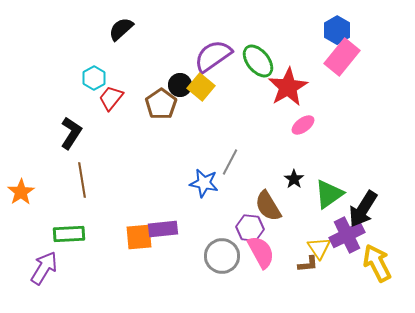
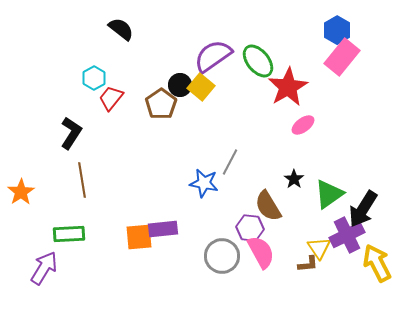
black semicircle: rotated 80 degrees clockwise
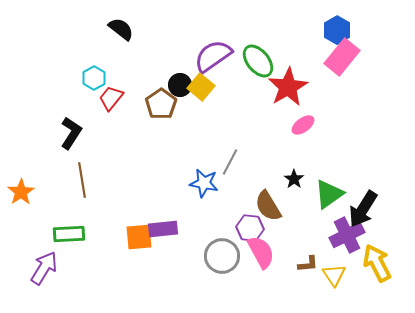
yellow triangle: moved 15 px right, 27 px down
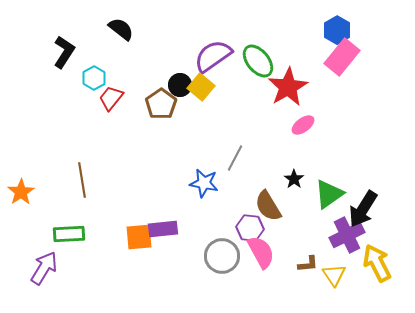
black L-shape: moved 7 px left, 81 px up
gray line: moved 5 px right, 4 px up
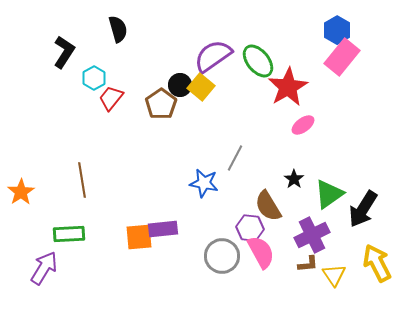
black semicircle: moved 3 px left; rotated 36 degrees clockwise
purple cross: moved 35 px left
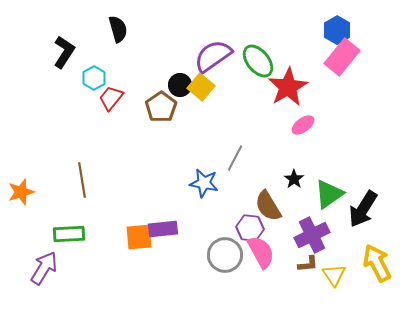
brown pentagon: moved 3 px down
orange star: rotated 16 degrees clockwise
gray circle: moved 3 px right, 1 px up
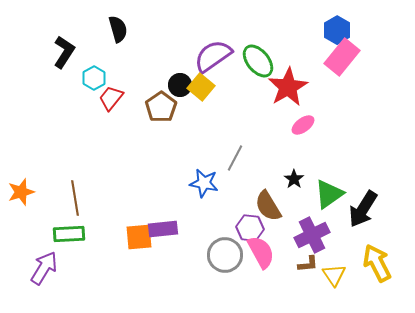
brown line: moved 7 px left, 18 px down
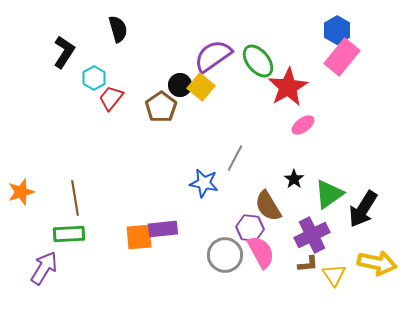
yellow arrow: rotated 129 degrees clockwise
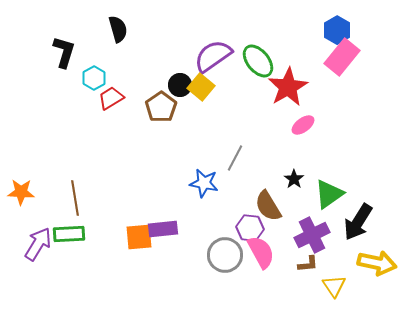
black L-shape: rotated 16 degrees counterclockwise
red trapezoid: rotated 20 degrees clockwise
orange star: rotated 20 degrees clockwise
black arrow: moved 5 px left, 13 px down
purple arrow: moved 6 px left, 24 px up
yellow triangle: moved 11 px down
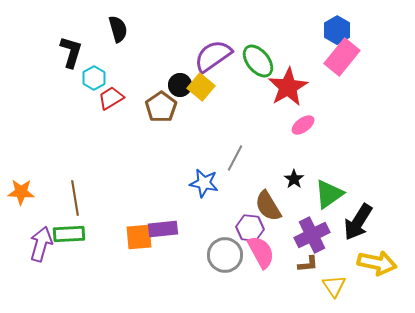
black L-shape: moved 7 px right
purple arrow: moved 3 px right; rotated 16 degrees counterclockwise
